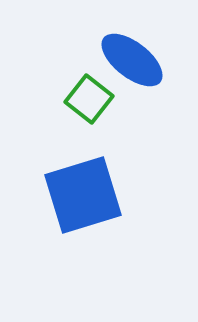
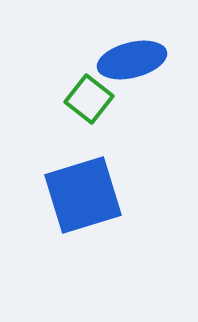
blue ellipse: rotated 52 degrees counterclockwise
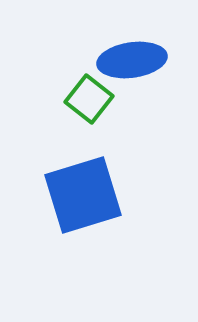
blue ellipse: rotated 6 degrees clockwise
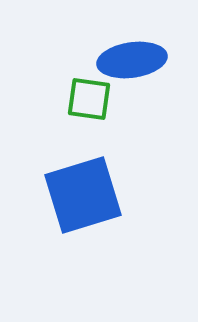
green square: rotated 30 degrees counterclockwise
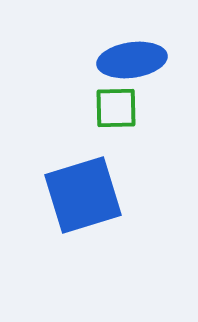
green square: moved 27 px right, 9 px down; rotated 9 degrees counterclockwise
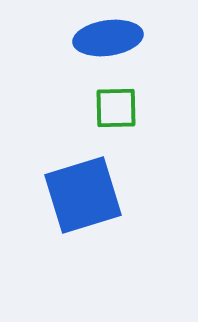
blue ellipse: moved 24 px left, 22 px up
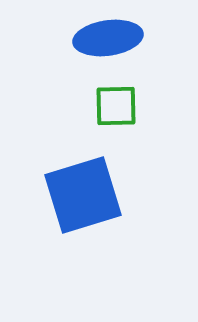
green square: moved 2 px up
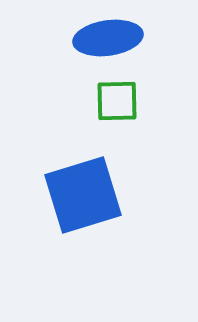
green square: moved 1 px right, 5 px up
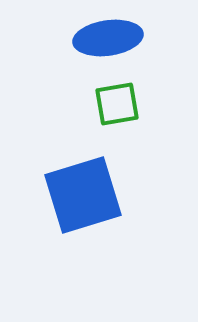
green square: moved 3 px down; rotated 9 degrees counterclockwise
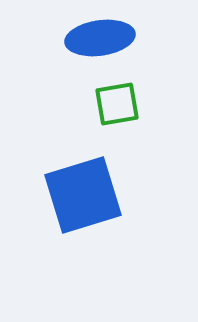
blue ellipse: moved 8 px left
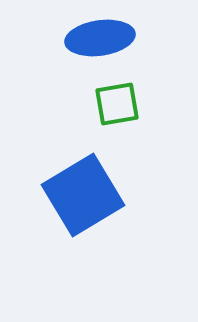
blue square: rotated 14 degrees counterclockwise
